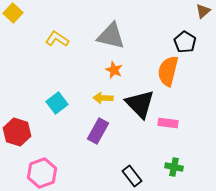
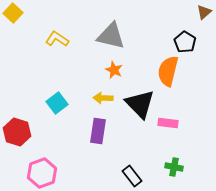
brown triangle: moved 1 px right, 1 px down
purple rectangle: rotated 20 degrees counterclockwise
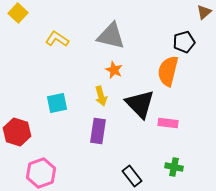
yellow square: moved 5 px right
black pentagon: moved 1 px left; rotated 25 degrees clockwise
yellow arrow: moved 2 px left, 2 px up; rotated 108 degrees counterclockwise
cyan square: rotated 25 degrees clockwise
pink hexagon: moved 1 px left
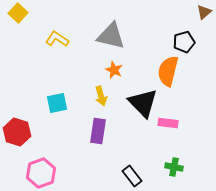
black triangle: moved 3 px right, 1 px up
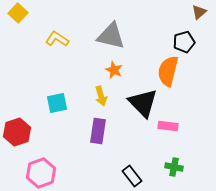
brown triangle: moved 5 px left
pink rectangle: moved 3 px down
red hexagon: rotated 24 degrees clockwise
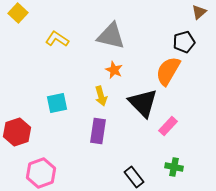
orange semicircle: rotated 16 degrees clockwise
pink rectangle: rotated 54 degrees counterclockwise
black rectangle: moved 2 px right, 1 px down
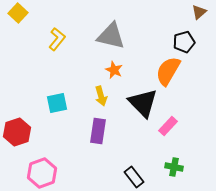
yellow L-shape: rotated 95 degrees clockwise
pink hexagon: moved 1 px right
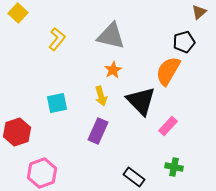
orange star: moved 1 px left; rotated 18 degrees clockwise
black triangle: moved 2 px left, 2 px up
purple rectangle: rotated 15 degrees clockwise
black rectangle: rotated 15 degrees counterclockwise
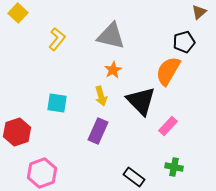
cyan square: rotated 20 degrees clockwise
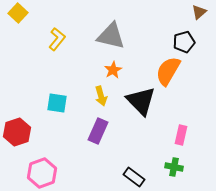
pink rectangle: moved 13 px right, 9 px down; rotated 30 degrees counterclockwise
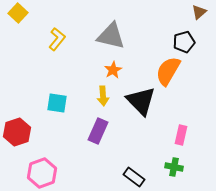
yellow arrow: moved 2 px right; rotated 12 degrees clockwise
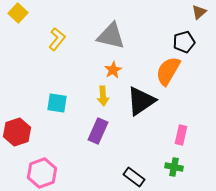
black triangle: rotated 40 degrees clockwise
